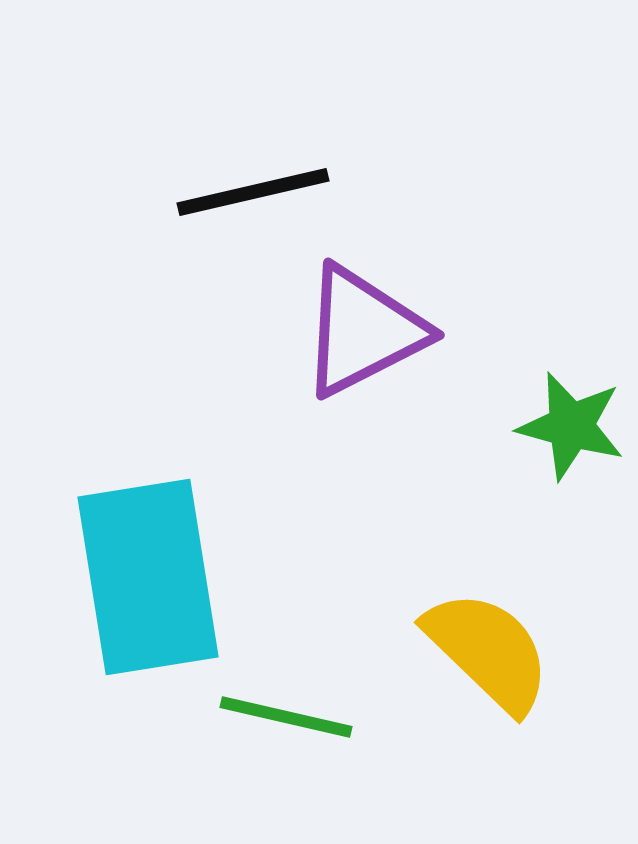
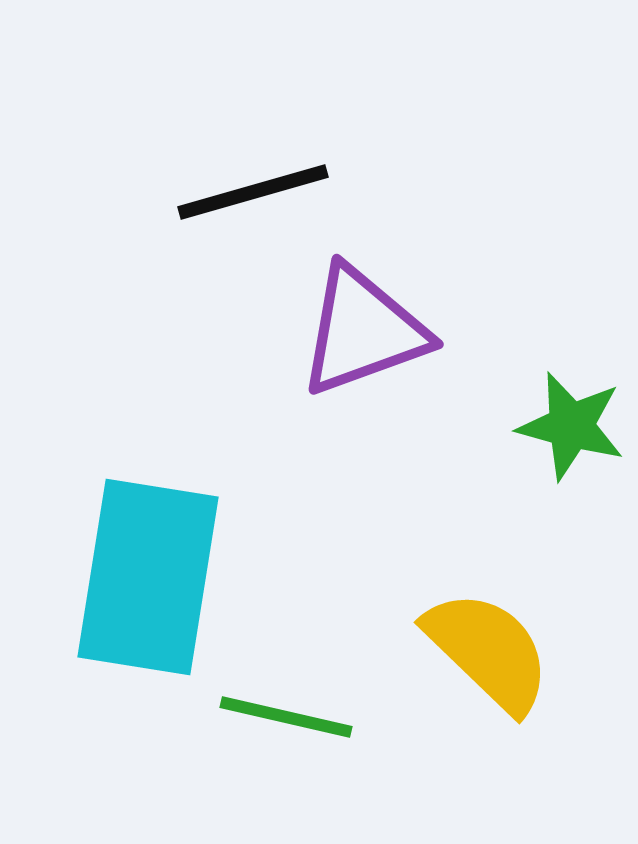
black line: rotated 3 degrees counterclockwise
purple triangle: rotated 7 degrees clockwise
cyan rectangle: rotated 18 degrees clockwise
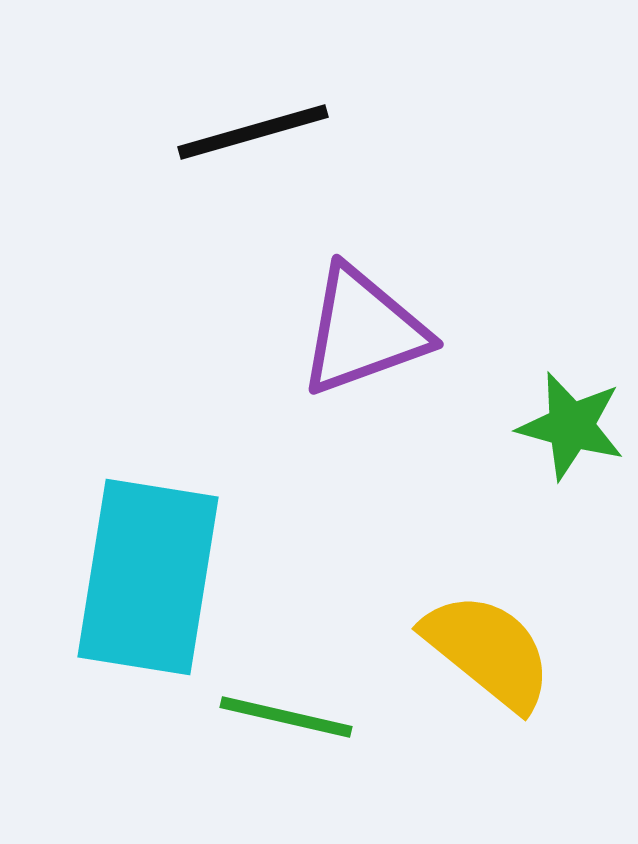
black line: moved 60 px up
yellow semicircle: rotated 5 degrees counterclockwise
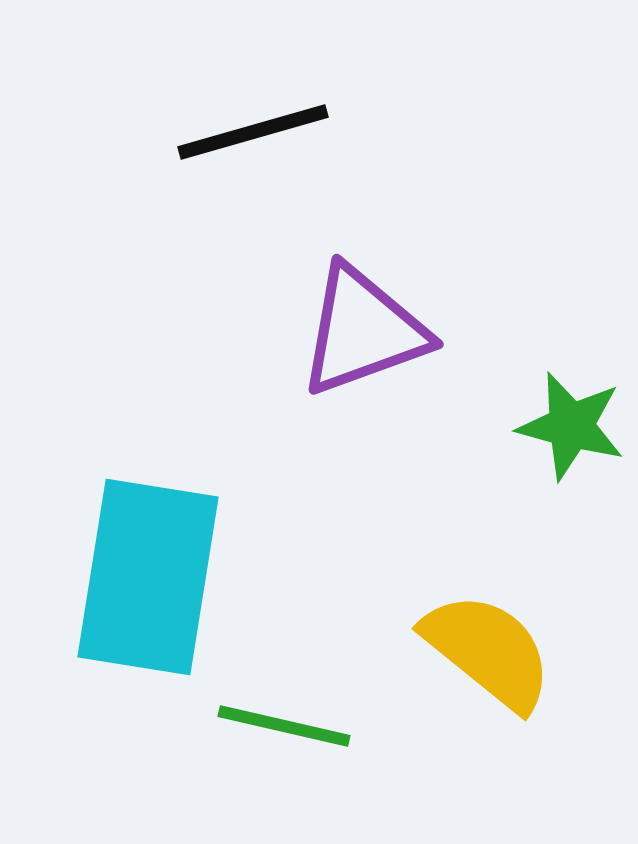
green line: moved 2 px left, 9 px down
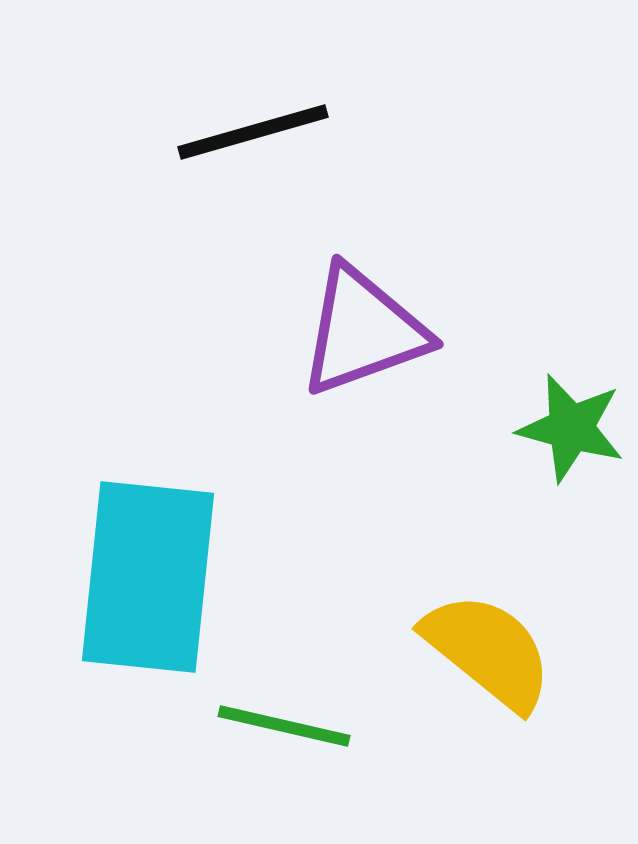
green star: moved 2 px down
cyan rectangle: rotated 3 degrees counterclockwise
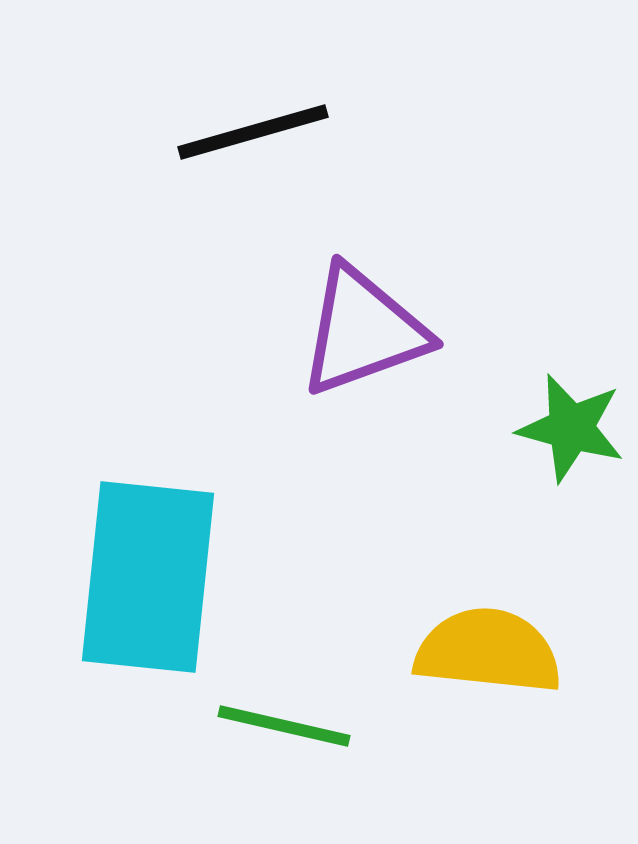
yellow semicircle: rotated 33 degrees counterclockwise
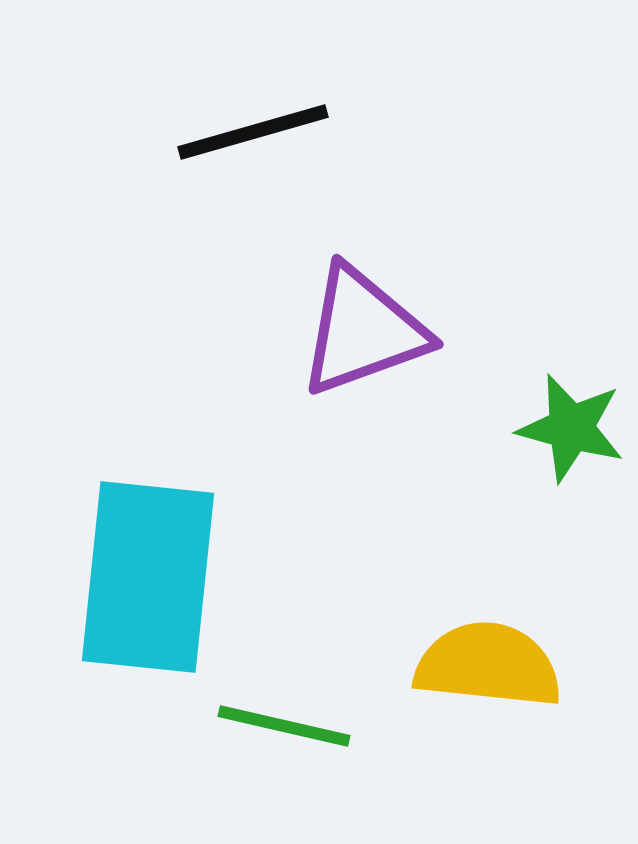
yellow semicircle: moved 14 px down
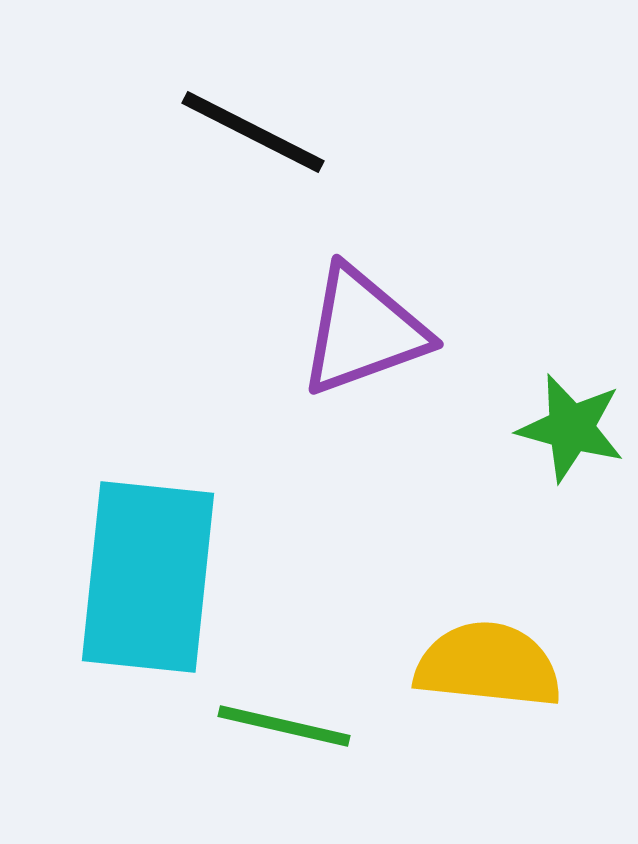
black line: rotated 43 degrees clockwise
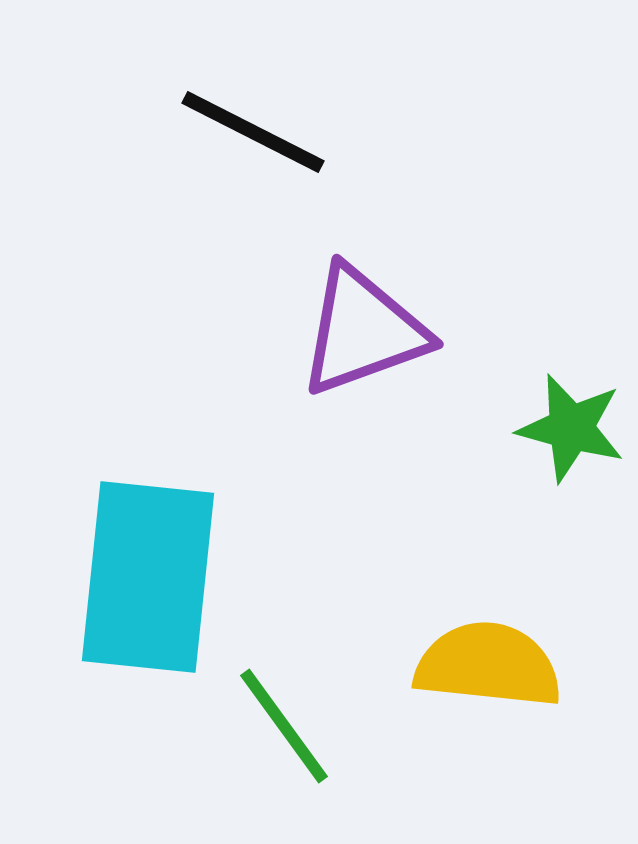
green line: rotated 41 degrees clockwise
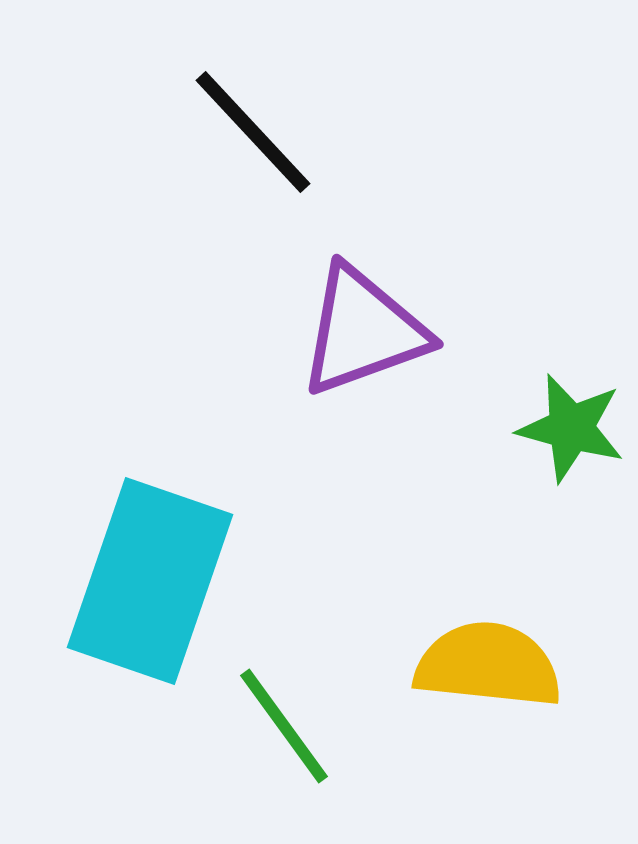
black line: rotated 20 degrees clockwise
cyan rectangle: moved 2 px right, 4 px down; rotated 13 degrees clockwise
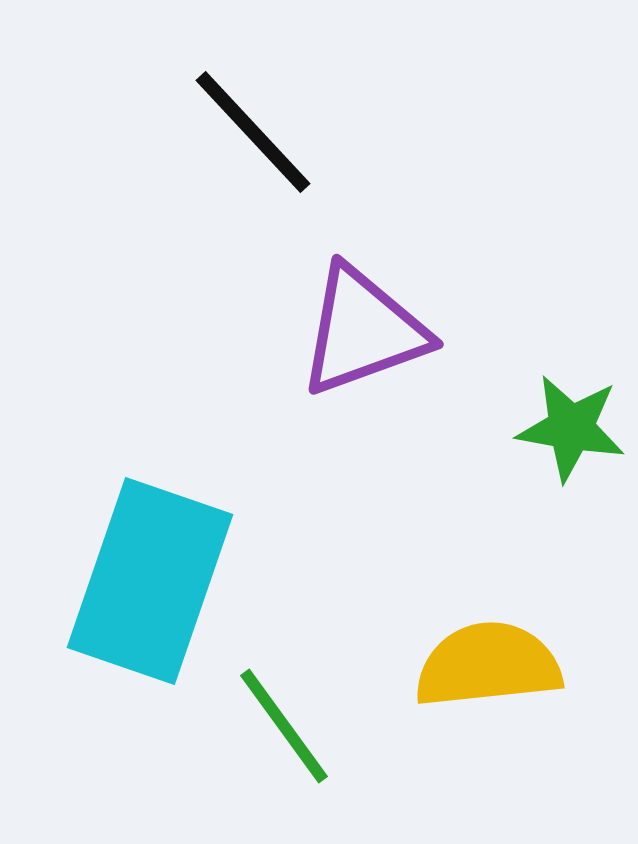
green star: rotated 5 degrees counterclockwise
yellow semicircle: rotated 12 degrees counterclockwise
